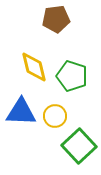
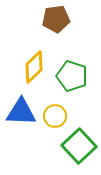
yellow diamond: rotated 60 degrees clockwise
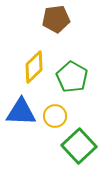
green pentagon: moved 1 px down; rotated 12 degrees clockwise
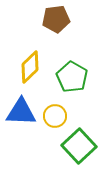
yellow diamond: moved 4 px left
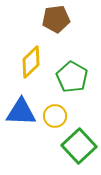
yellow diamond: moved 1 px right, 5 px up
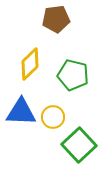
yellow diamond: moved 1 px left, 2 px down
green pentagon: moved 1 px right, 2 px up; rotated 16 degrees counterclockwise
yellow circle: moved 2 px left, 1 px down
green square: moved 1 px up
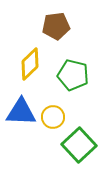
brown pentagon: moved 7 px down
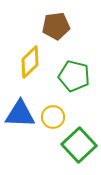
yellow diamond: moved 2 px up
green pentagon: moved 1 px right, 1 px down
blue triangle: moved 1 px left, 2 px down
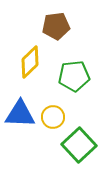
green pentagon: rotated 20 degrees counterclockwise
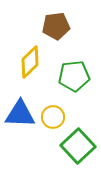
green square: moved 1 px left, 1 px down
